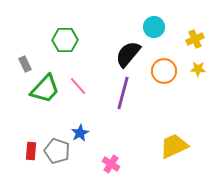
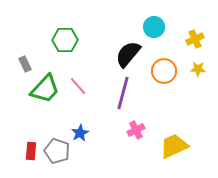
pink cross: moved 25 px right, 34 px up; rotated 30 degrees clockwise
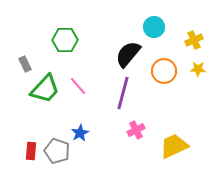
yellow cross: moved 1 px left, 1 px down
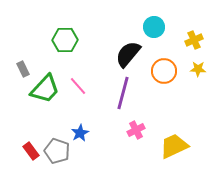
gray rectangle: moved 2 px left, 5 px down
red rectangle: rotated 42 degrees counterclockwise
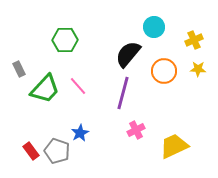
gray rectangle: moved 4 px left
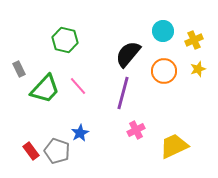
cyan circle: moved 9 px right, 4 px down
green hexagon: rotated 15 degrees clockwise
yellow star: rotated 21 degrees counterclockwise
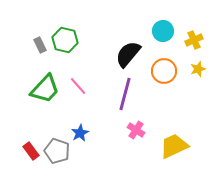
gray rectangle: moved 21 px right, 24 px up
purple line: moved 2 px right, 1 px down
pink cross: rotated 30 degrees counterclockwise
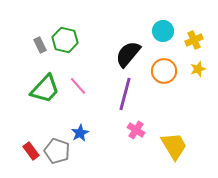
yellow trapezoid: rotated 84 degrees clockwise
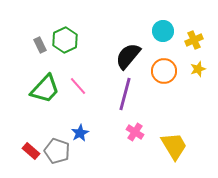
green hexagon: rotated 20 degrees clockwise
black semicircle: moved 2 px down
pink cross: moved 1 px left, 2 px down
red rectangle: rotated 12 degrees counterclockwise
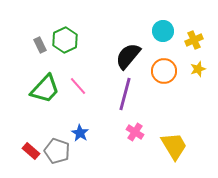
blue star: rotated 12 degrees counterclockwise
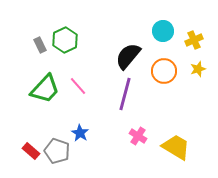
pink cross: moved 3 px right, 4 px down
yellow trapezoid: moved 2 px right, 1 px down; rotated 28 degrees counterclockwise
